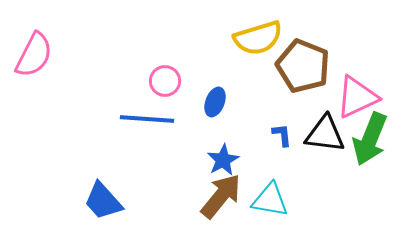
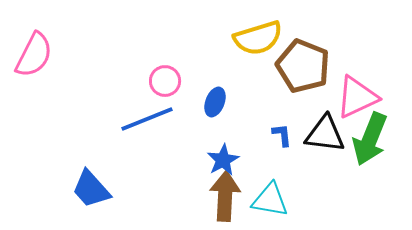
blue line: rotated 26 degrees counterclockwise
brown arrow: moved 4 px right; rotated 36 degrees counterclockwise
blue trapezoid: moved 12 px left, 12 px up
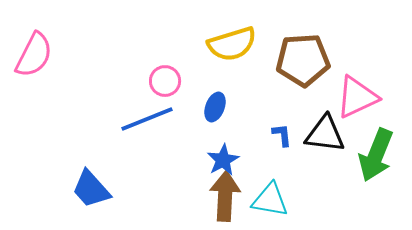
yellow semicircle: moved 26 px left, 6 px down
brown pentagon: moved 6 px up; rotated 26 degrees counterclockwise
blue ellipse: moved 5 px down
green arrow: moved 6 px right, 16 px down
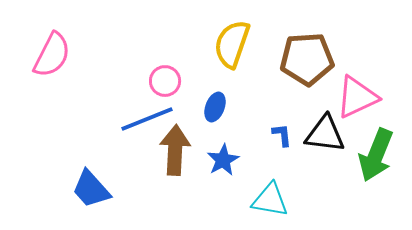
yellow semicircle: rotated 126 degrees clockwise
pink semicircle: moved 18 px right
brown pentagon: moved 4 px right, 1 px up
brown arrow: moved 50 px left, 46 px up
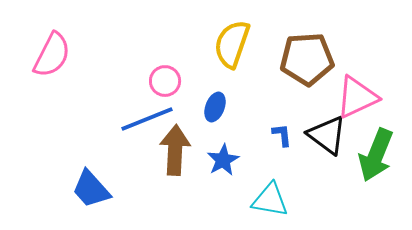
black triangle: moved 2 px right, 1 px down; rotated 30 degrees clockwise
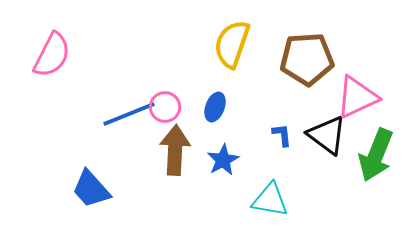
pink circle: moved 26 px down
blue line: moved 18 px left, 5 px up
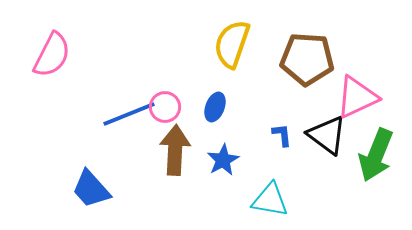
brown pentagon: rotated 8 degrees clockwise
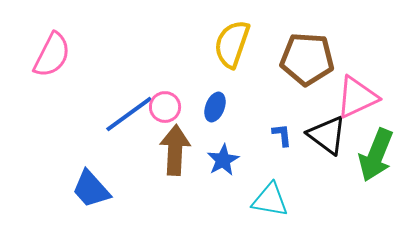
blue line: rotated 14 degrees counterclockwise
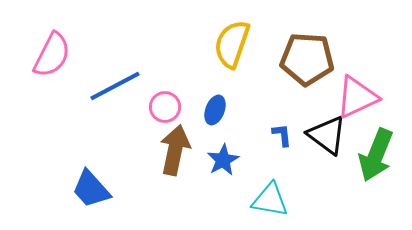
blue ellipse: moved 3 px down
blue line: moved 14 px left, 28 px up; rotated 8 degrees clockwise
brown arrow: rotated 9 degrees clockwise
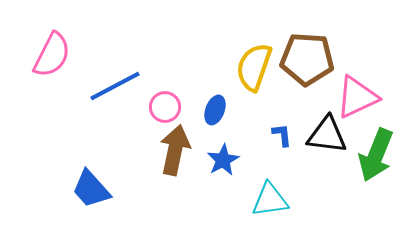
yellow semicircle: moved 22 px right, 23 px down
black triangle: rotated 30 degrees counterclockwise
cyan triangle: rotated 18 degrees counterclockwise
